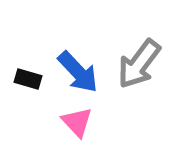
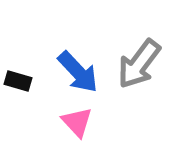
black rectangle: moved 10 px left, 2 px down
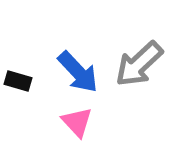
gray arrow: rotated 10 degrees clockwise
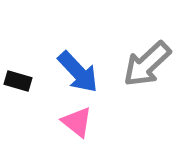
gray arrow: moved 8 px right
pink triangle: rotated 8 degrees counterclockwise
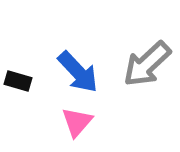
pink triangle: rotated 32 degrees clockwise
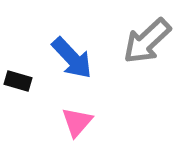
gray arrow: moved 23 px up
blue arrow: moved 6 px left, 14 px up
